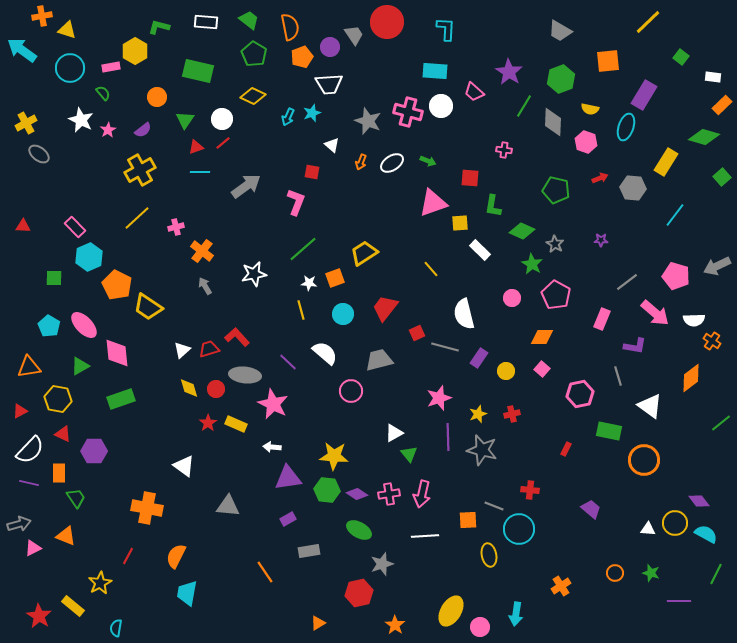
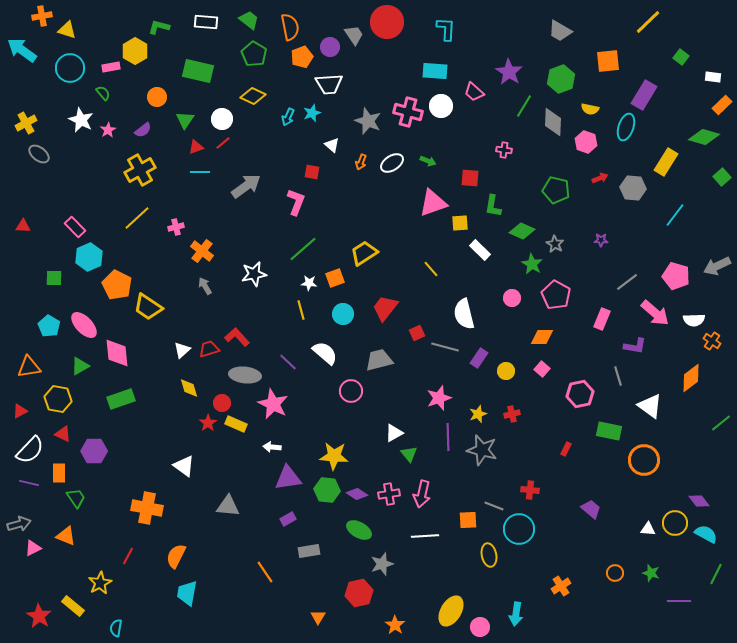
red circle at (216, 389): moved 6 px right, 14 px down
orange triangle at (318, 623): moved 6 px up; rotated 28 degrees counterclockwise
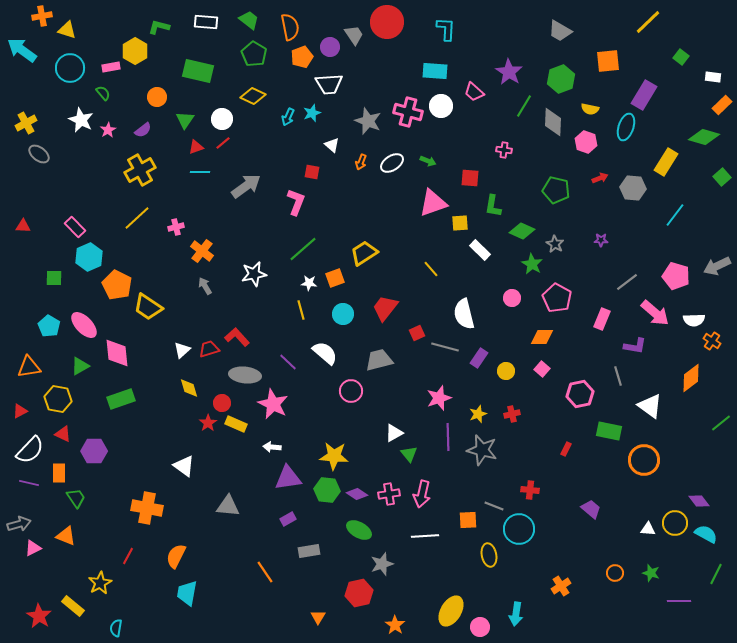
pink pentagon at (556, 295): moved 1 px right, 3 px down
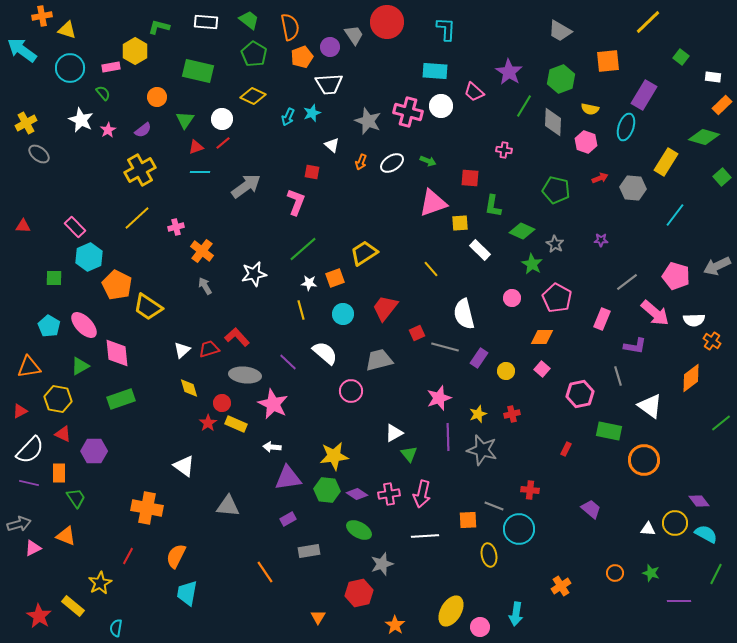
yellow star at (334, 456): rotated 12 degrees counterclockwise
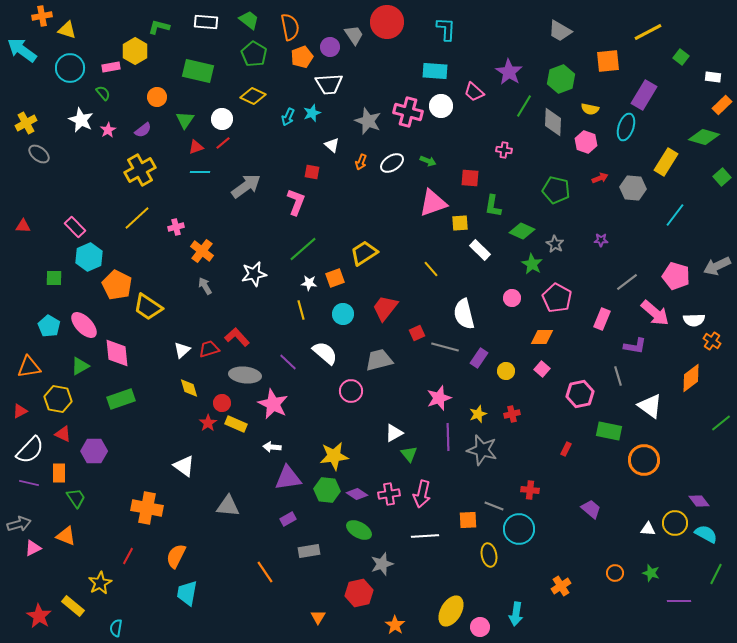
yellow line at (648, 22): moved 10 px down; rotated 16 degrees clockwise
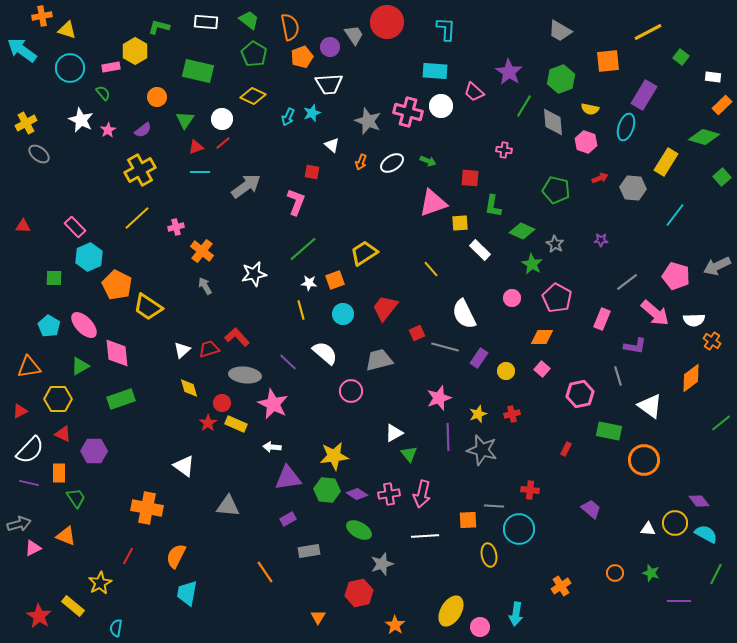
gray diamond at (553, 122): rotated 8 degrees counterclockwise
orange square at (335, 278): moved 2 px down
white semicircle at (464, 314): rotated 12 degrees counterclockwise
yellow hexagon at (58, 399): rotated 12 degrees counterclockwise
gray line at (494, 506): rotated 18 degrees counterclockwise
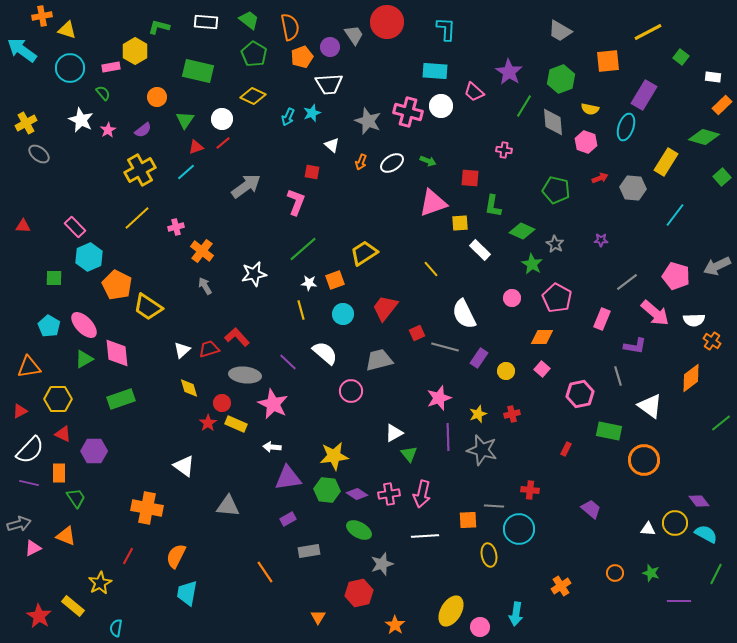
cyan line at (200, 172): moved 14 px left; rotated 42 degrees counterclockwise
green triangle at (80, 366): moved 4 px right, 7 px up
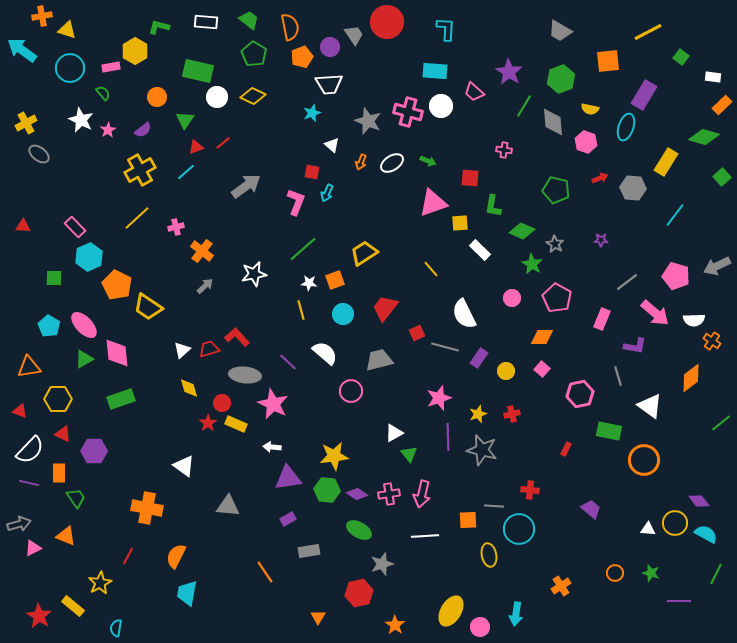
cyan arrow at (288, 117): moved 39 px right, 76 px down
white circle at (222, 119): moved 5 px left, 22 px up
gray arrow at (205, 286): rotated 78 degrees clockwise
red triangle at (20, 411): rotated 49 degrees clockwise
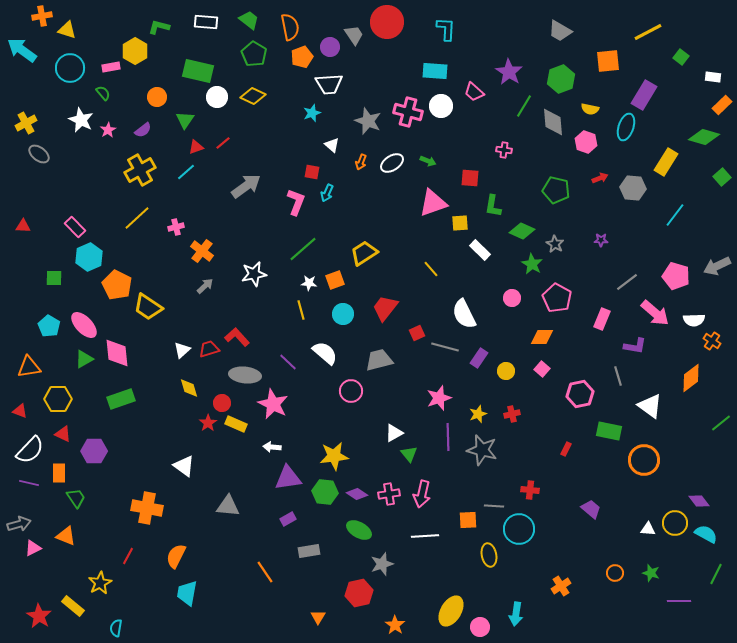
green hexagon at (327, 490): moved 2 px left, 2 px down
